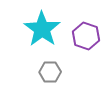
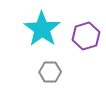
purple hexagon: rotated 24 degrees clockwise
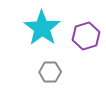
cyan star: moved 1 px up
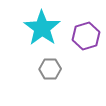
gray hexagon: moved 3 px up
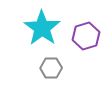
gray hexagon: moved 1 px right, 1 px up
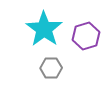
cyan star: moved 2 px right, 1 px down
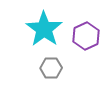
purple hexagon: rotated 8 degrees counterclockwise
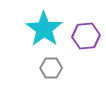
purple hexagon: rotated 20 degrees clockwise
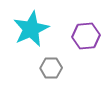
cyan star: moved 13 px left; rotated 12 degrees clockwise
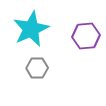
gray hexagon: moved 14 px left
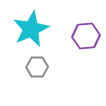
gray hexagon: moved 1 px up
